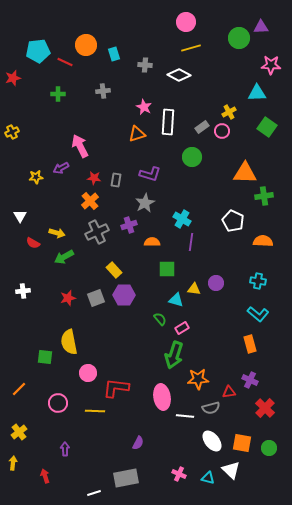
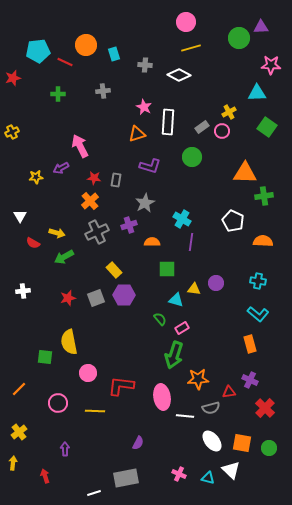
purple L-shape at (150, 174): moved 8 px up
red L-shape at (116, 388): moved 5 px right, 2 px up
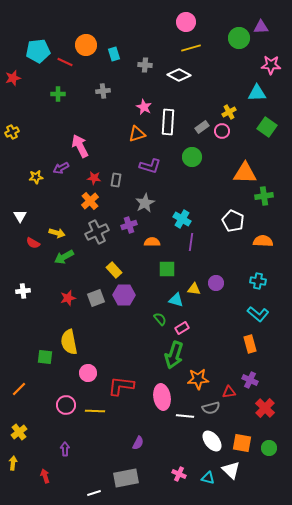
pink circle at (58, 403): moved 8 px right, 2 px down
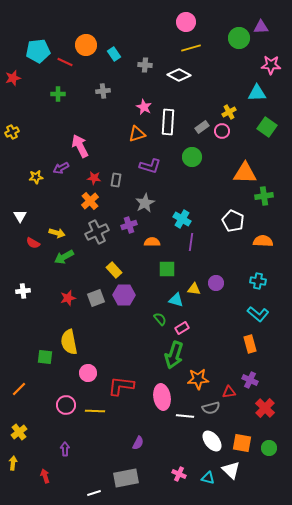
cyan rectangle at (114, 54): rotated 16 degrees counterclockwise
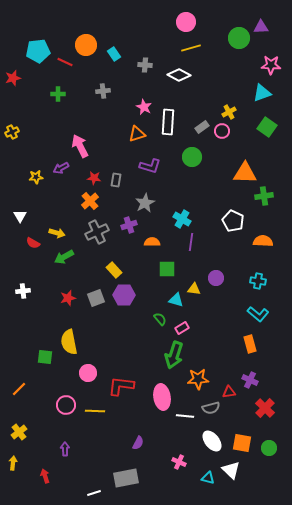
cyan triangle at (257, 93): moved 5 px right; rotated 18 degrees counterclockwise
purple circle at (216, 283): moved 5 px up
pink cross at (179, 474): moved 12 px up
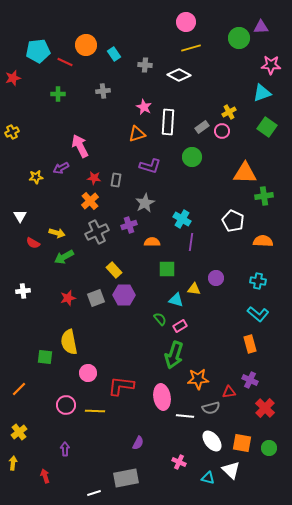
pink rectangle at (182, 328): moved 2 px left, 2 px up
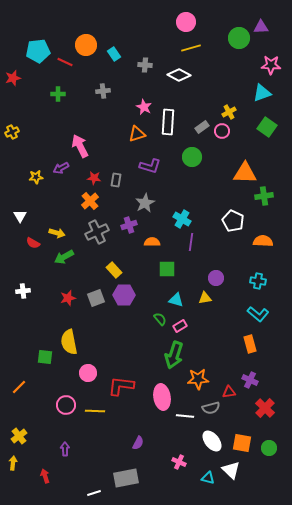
yellow triangle at (194, 289): moved 11 px right, 9 px down; rotated 16 degrees counterclockwise
orange line at (19, 389): moved 2 px up
yellow cross at (19, 432): moved 4 px down
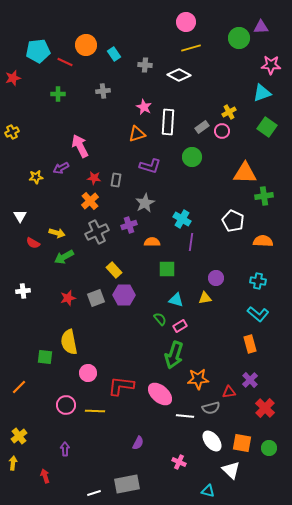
purple cross at (250, 380): rotated 21 degrees clockwise
pink ellipse at (162, 397): moved 2 px left, 3 px up; rotated 40 degrees counterclockwise
gray rectangle at (126, 478): moved 1 px right, 6 px down
cyan triangle at (208, 478): moved 13 px down
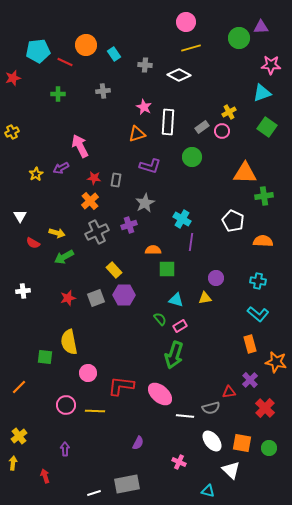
yellow star at (36, 177): moved 3 px up; rotated 24 degrees counterclockwise
orange semicircle at (152, 242): moved 1 px right, 8 px down
orange star at (198, 379): moved 78 px right, 17 px up; rotated 15 degrees clockwise
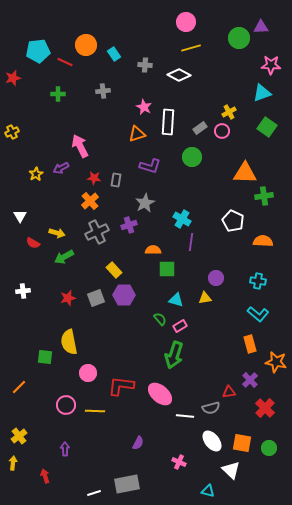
gray rectangle at (202, 127): moved 2 px left, 1 px down
